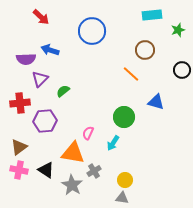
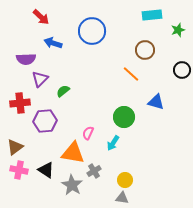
blue arrow: moved 3 px right, 7 px up
brown triangle: moved 4 px left
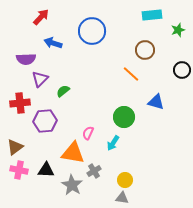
red arrow: rotated 90 degrees counterclockwise
black triangle: rotated 30 degrees counterclockwise
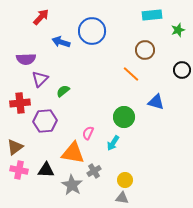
blue arrow: moved 8 px right, 1 px up
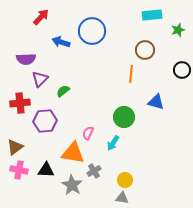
orange line: rotated 54 degrees clockwise
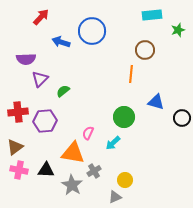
black circle: moved 48 px down
red cross: moved 2 px left, 9 px down
cyan arrow: rotated 14 degrees clockwise
gray triangle: moved 7 px left, 1 px up; rotated 32 degrees counterclockwise
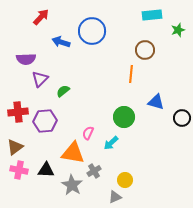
cyan arrow: moved 2 px left
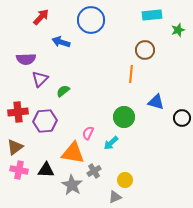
blue circle: moved 1 px left, 11 px up
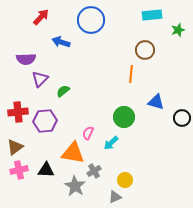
pink cross: rotated 24 degrees counterclockwise
gray star: moved 3 px right, 1 px down
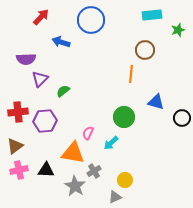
brown triangle: moved 1 px up
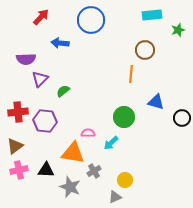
blue arrow: moved 1 px left, 1 px down; rotated 12 degrees counterclockwise
purple hexagon: rotated 10 degrees clockwise
pink semicircle: rotated 64 degrees clockwise
gray star: moved 5 px left, 1 px down; rotated 10 degrees counterclockwise
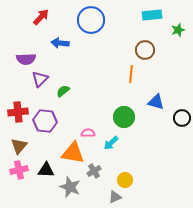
brown triangle: moved 4 px right; rotated 12 degrees counterclockwise
